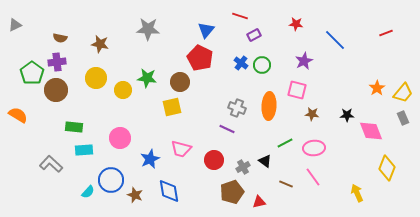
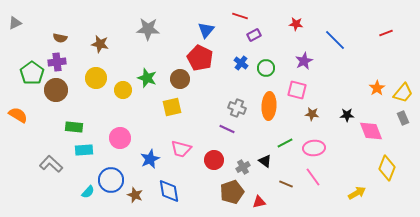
gray triangle at (15, 25): moved 2 px up
green circle at (262, 65): moved 4 px right, 3 px down
green star at (147, 78): rotated 12 degrees clockwise
brown circle at (180, 82): moved 3 px up
yellow arrow at (357, 193): rotated 84 degrees clockwise
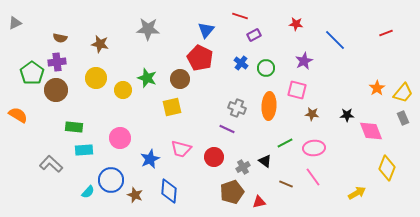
red circle at (214, 160): moved 3 px up
blue diamond at (169, 191): rotated 15 degrees clockwise
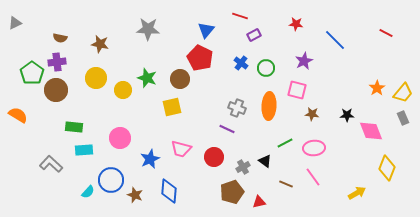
red line at (386, 33): rotated 48 degrees clockwise
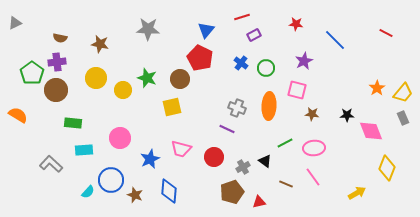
red line at (240, 16): moved 2 px right, 1 px down; rotated 35 degrees counterclockwise
green rectangle at (74, 127): moved 1 px left, 4 px up
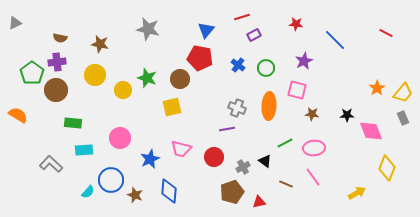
gray star at (148, 29): rotated 10 degrees clockwise
red pentagon at (200, 58): rotated 15 degrees counterclockwise
blue cross at (241, 63): moved 3 px left, 2 px down
yellow circle at (96, 78): moved 1 px left, 3 px up
purple line at (227, 129): rotated 35 degrees counterclockwise
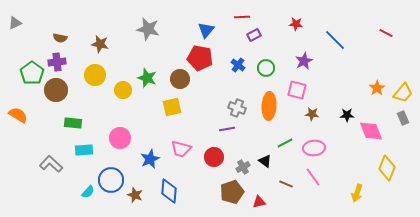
red line at (242, 17): rotated 14 degrees clockwise
yellow arrow at (357, 193): rotated 138 degrees clockwise
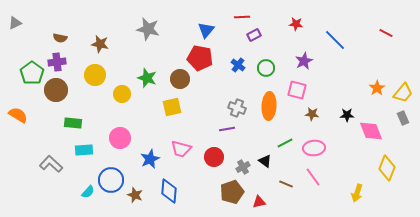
yellow circle at (123, 90): moved 1 px left, 4 px down
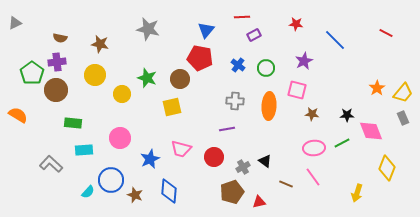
gray cross at (237, 108): moved 2 px left, 7 px up; rotated 18 degrees counterclockwise
green line at (285, 143): moved 57 px right
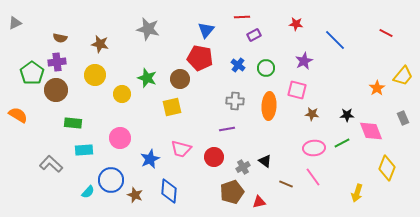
yellow trapezoid at (403, 93): moved 17 px up
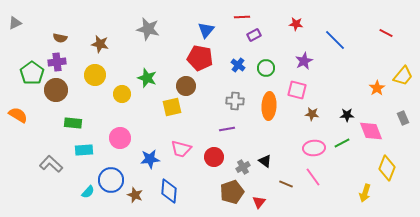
brown circle at (180, 79): moved 6 px right, 7 px down
blue star at (150, 159): rotated 18 degrees clockwise
yellow arrow at (357, 193): moved 8 px right
red triangle at (259, 202): rotated 40 degrees counterclockwise
